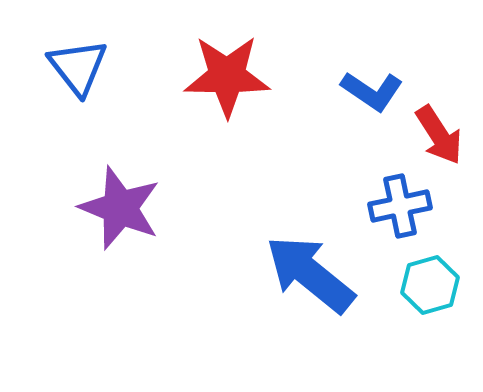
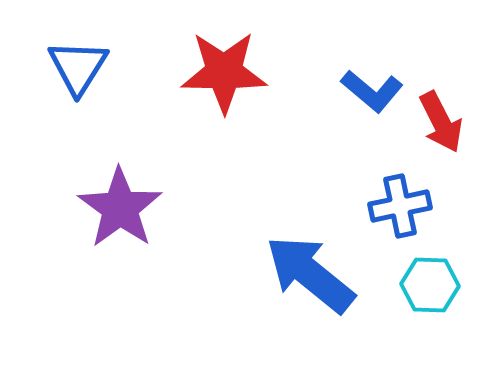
blue triangle: rotated 10 degrees clockwise
red star: moved 3 px left, 4 px up
blue L-shape: rotated 6 degrees clockwise
red arrow: moved 2 px right, 13 px up; rotated 6 degrees clockwise
purple star: rotated 14 degrees clockwise
cyan hexagon: rotated 18 degrees clockwise
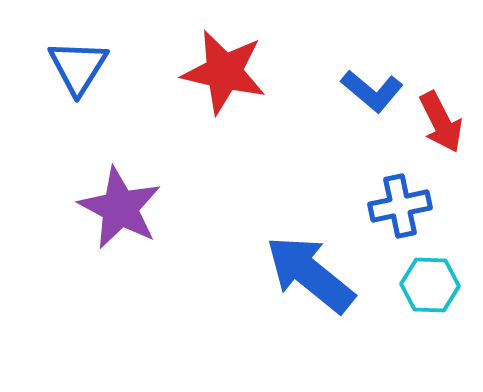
red star: rotated 12 degrees clockwise
purple star: rotated 8 degrees counterclockwise
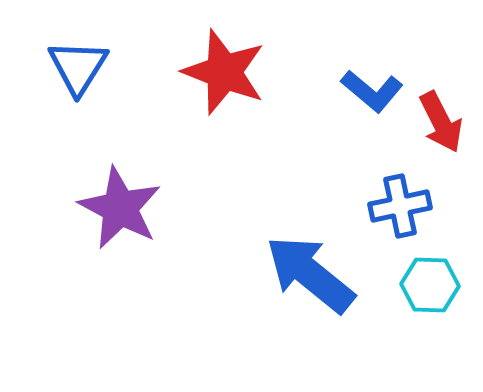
red star: rotated 8 degrees clockwise
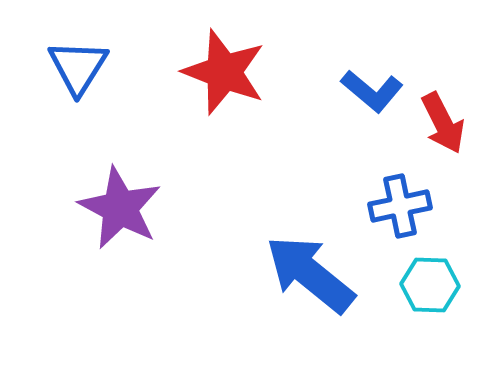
red arrow: moved 2 px right, 1 px down
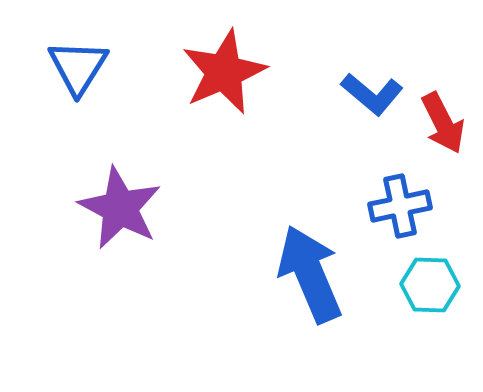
red star: rotated 28 degrees clockwise
blue L-shape: moved 3 px down
blue arrow: rotated 28 degrees clockwise
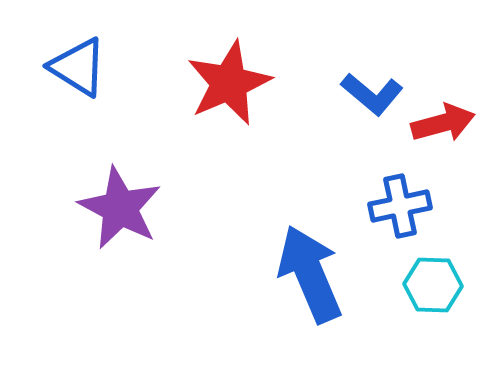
blue triangle: rotated 30 degrees counterclockwise
red star: moved 5 px right, 11 px down
red arrow: rotated 78 degrees counterclockwise
cyan hexagon: moved 3 px right
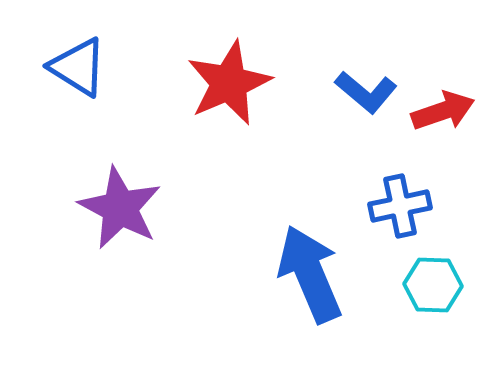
blue L-shape: moved 6 px left, 2 px up
red arrow: moved 12 px up; rotated 4 degrees counterclockwise
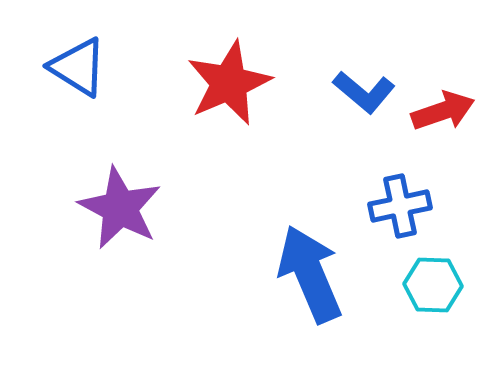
blue L-shape: moved 2 px left
